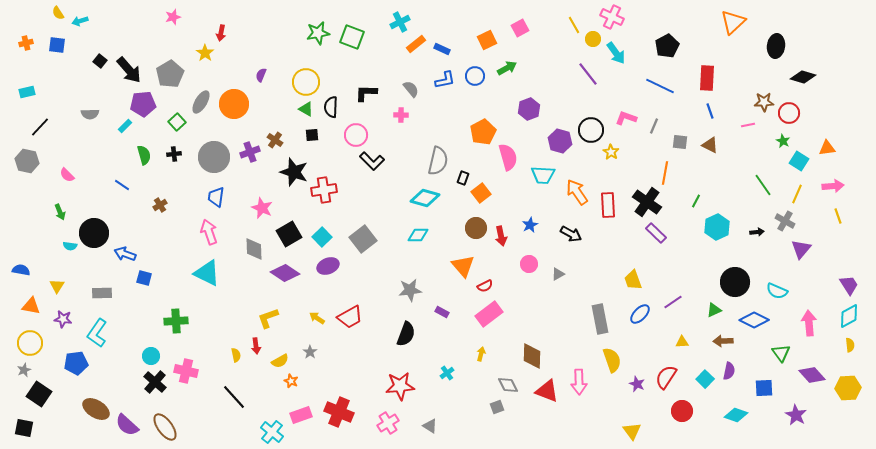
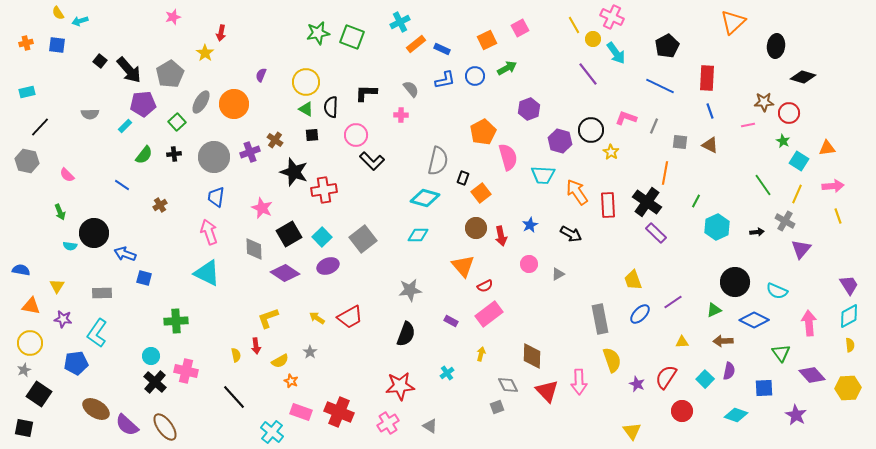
green semicircle at (144, 155): rotated 54 degrees clockwise
purple rectangle at (442, 312): moved 9 px right, 9 px down
red triangle at (547, 391): rotated 25 degrees clockwise
pink rectangle at (301, 415): moved 3 px up; rotated 40 degrees clockwise
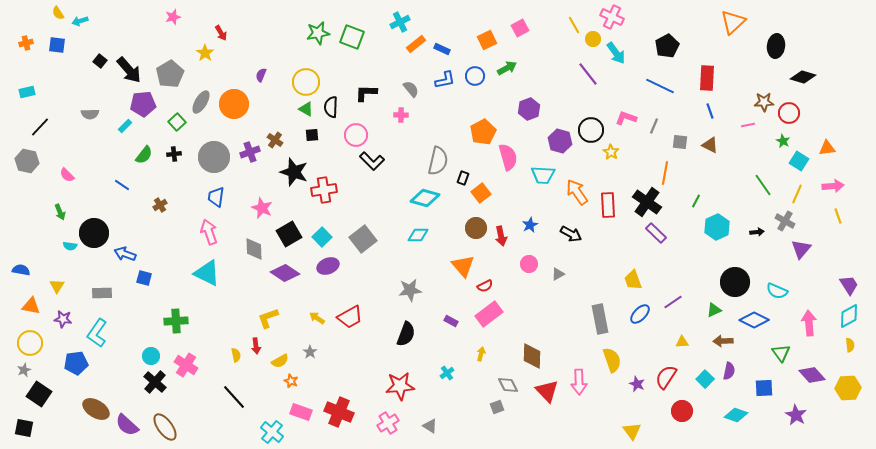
red arrow at (221, 33): rotated 42 degrees counterclockwise
pink cross at (186, 371): moved 6 px up; rotated 20 degrees clockwise
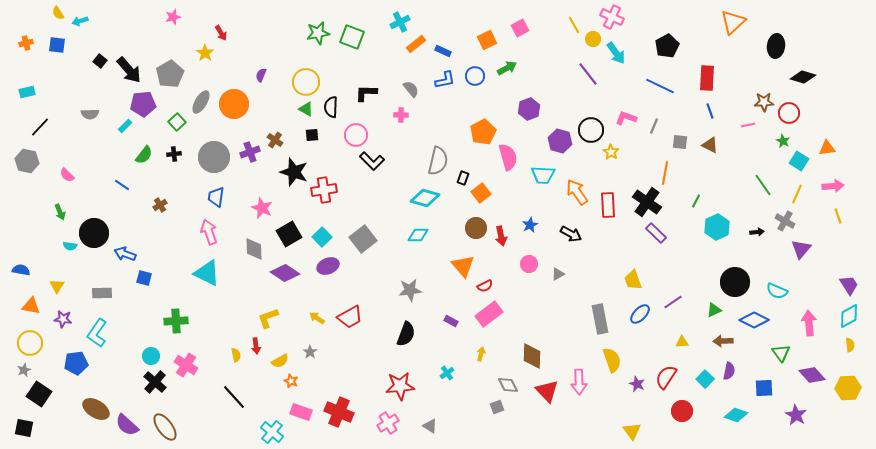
blue rectangle at (442, 49): moved 1 px right, 2 px down
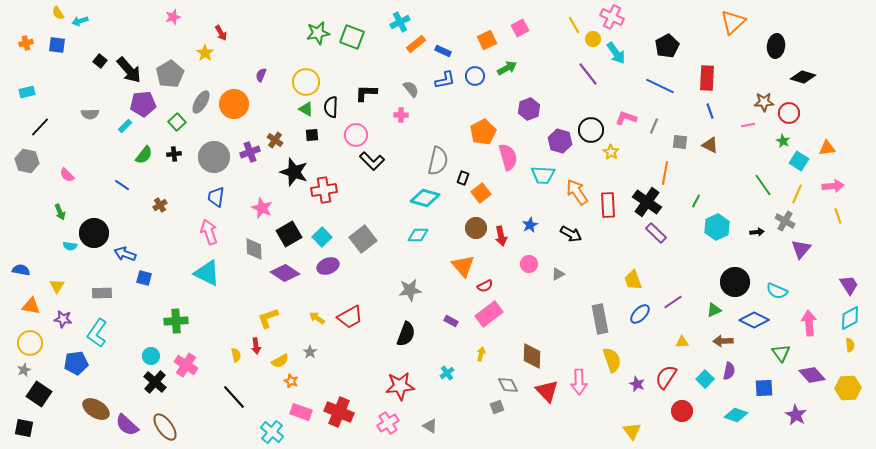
cyan diamond at (849, 316): moved 1 px right, 2 px down
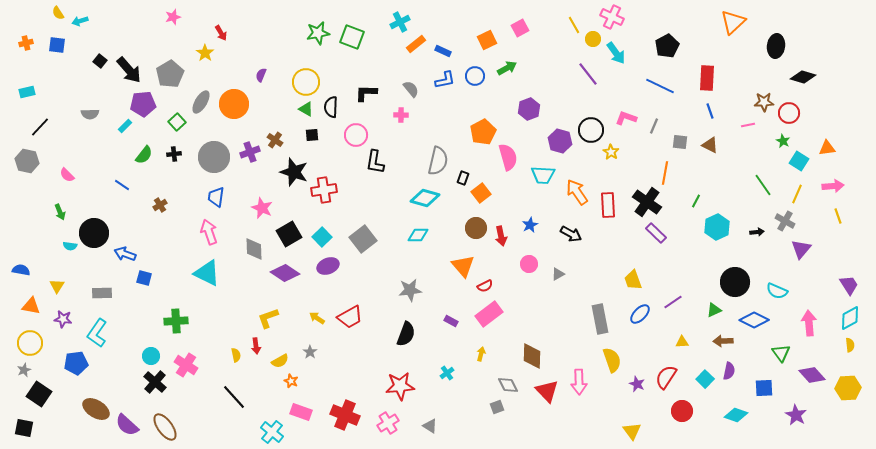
black L-shape at (372, 161): moved 3 px right, 1 px down; rotated 55 degrees clockwise
red cross at (339, 412): moved 6 px right, 3 px down
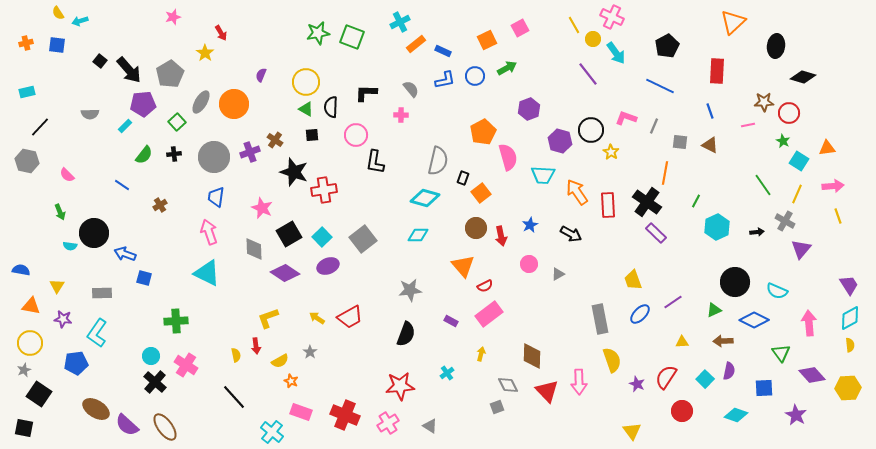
red rectangle at (707, 78): moved 10 px right, 7 px up
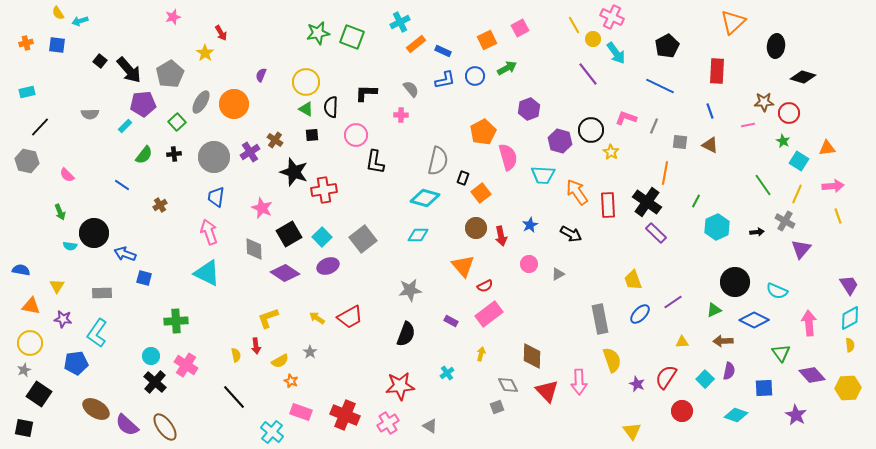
purple cross at (250, 152): rotated 12 degrees counterclockwise
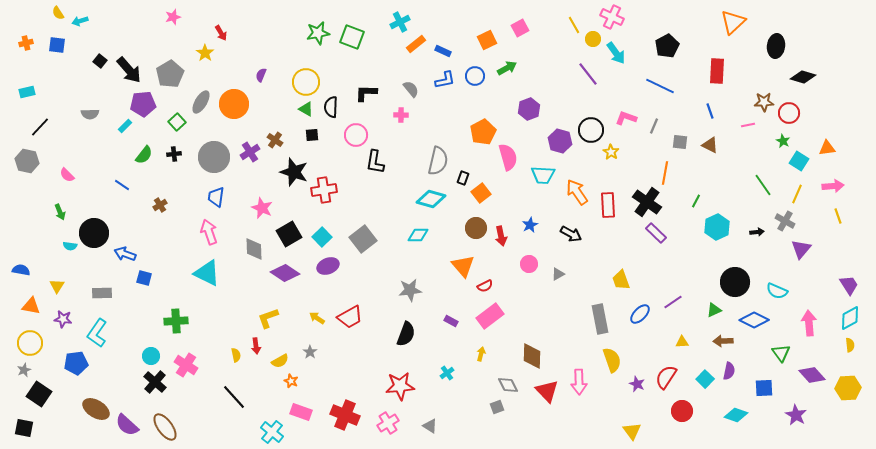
cyan diamond at (425, 198): moved 6 px right, 1 px down
yellow trapezoid at (633, 280): moved 12 px left
pink rectangle at (489, 314): moved 1 px right, 2 px down
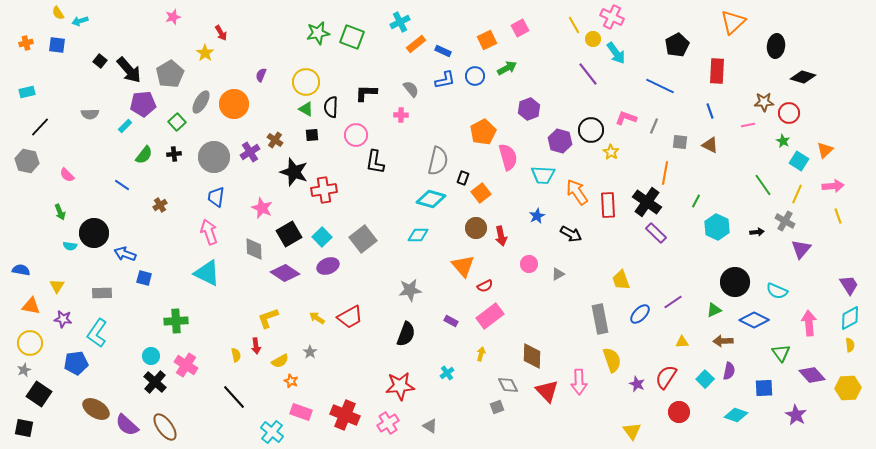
black pentagon at (667, 46): moved 10 px right, 1 px up
orange triangle at (827, 148): moved 2 px left, 2 px down; rotated 36 degrees counterclockwise
blue star at (530, 225): moved 7 px right, 9 px up
cyan hexagon at (717, 227): rotated 10 degrees counterclockwise
red circle at (682, 411): moved 3 px left, 1 px down
